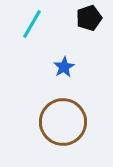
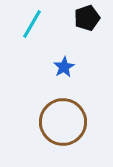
black pentagon: moved 2 px left
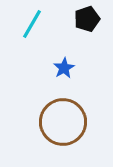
black pentagon: moved 1 px down
blue star: moved 1 px down
